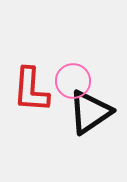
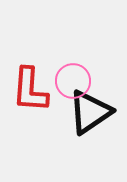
red L-shape: moved 1 px left
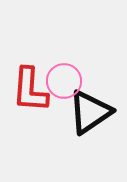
pink circle: moved 9 px left
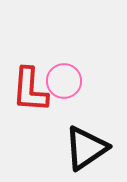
black triangle: moved 4 px left, 36 px down
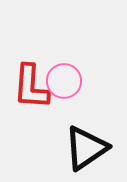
red L-shape: moved 1 px right, 3 px up
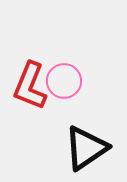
red L-shape: moved 1 px left, 1 px up; rotated 18 degrees clockwise
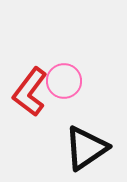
red L-shape: moved 6 px down; rotated 15 degrees clockwise
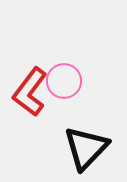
black triangle: rotated 12 degrees counterclockwise
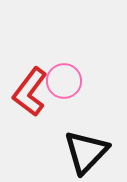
black triangle: moved 4 px down
